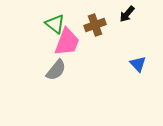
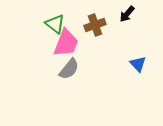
pink trapezoid: moved 1 px left, 1 px down
gray semicircle: moved 13 px right, 1 px up
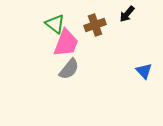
blue triangle: moved 6 px right, 7 px down
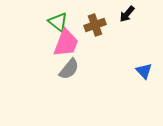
green triangle: moved 3 px right, 2 px up
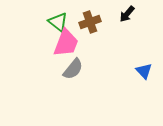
brown cross: moved 5 px left, 3 px up
gray semicircle: moved 4 px right
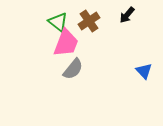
black arrow: moved 1 px down
brown cross: moved 1 px left, 1 px up; rotated 15 degrees counterclockwise
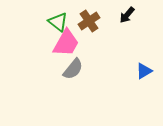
pink trapezoid: rotated 8 degrees clockwise
blue triangle: rotated 42 degrees clockwise
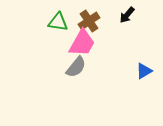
green triangle: rotated 30 degrees counterclockwise
pink trapezoid: moved 16 px right
gray semicircle: moved 3 px right, 2 px up
